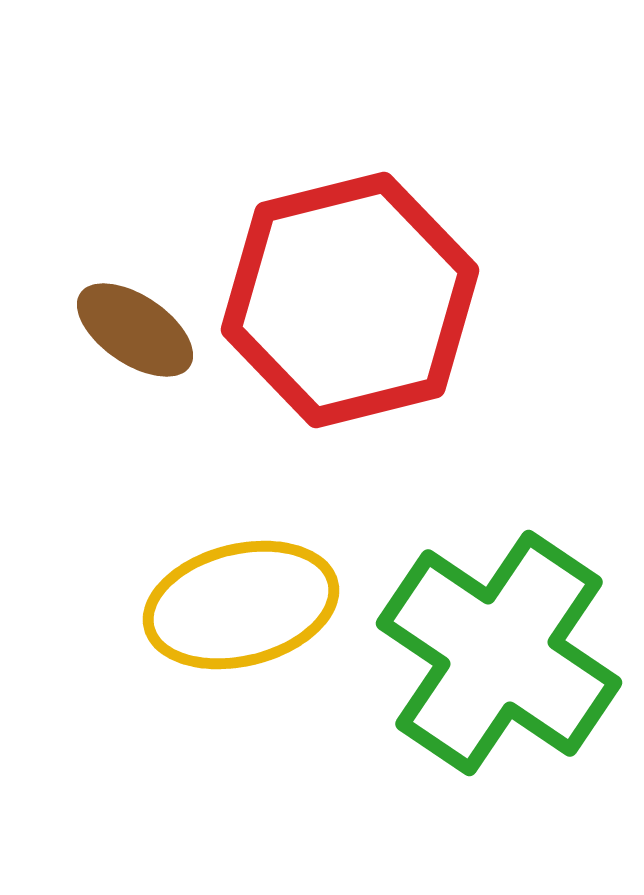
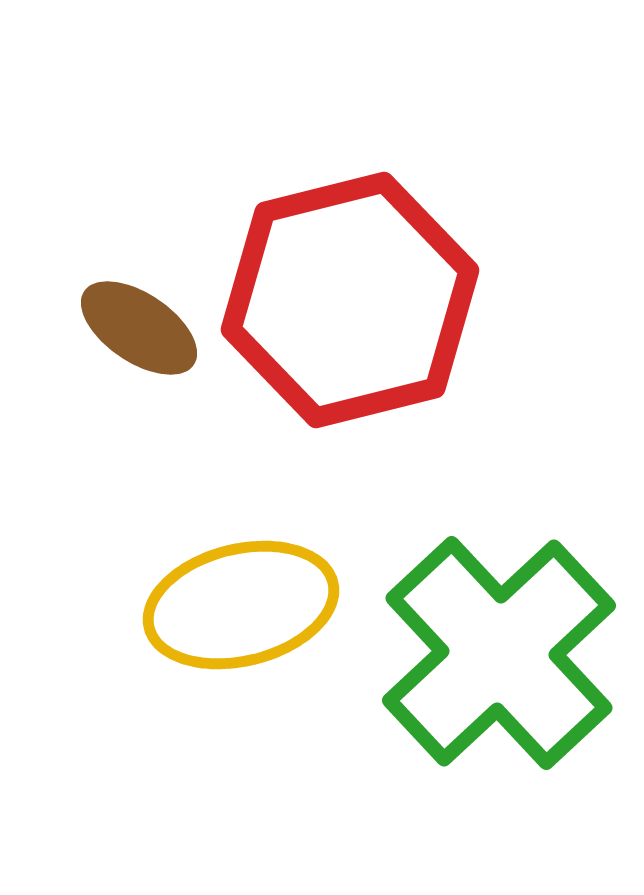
brown ellipse: moved 4 px right, 2 px up
green cross: rotated 13 degrees clockwise
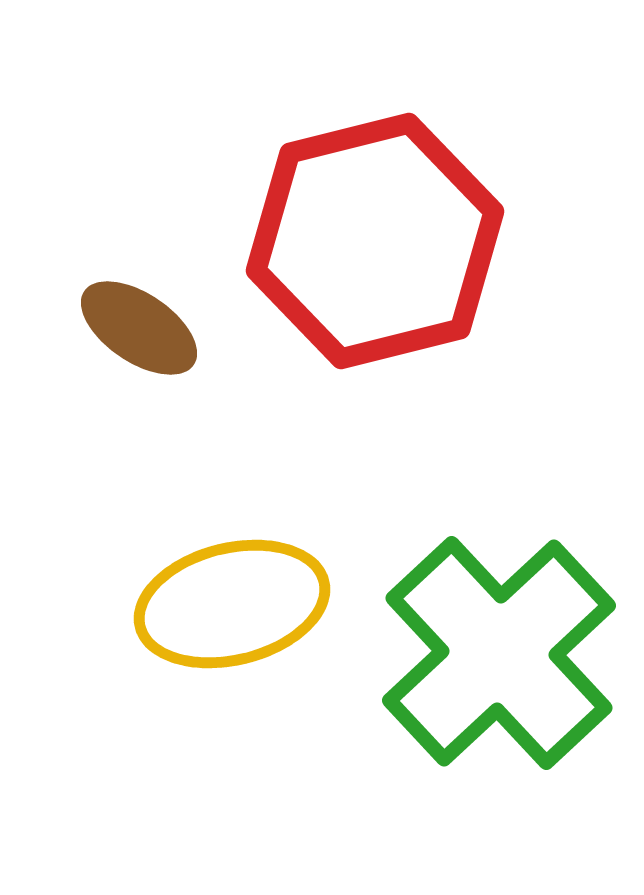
red hexagon: moved 25 px right, 59 px up
yellow ellipse: moved 9 px left, 1 px up
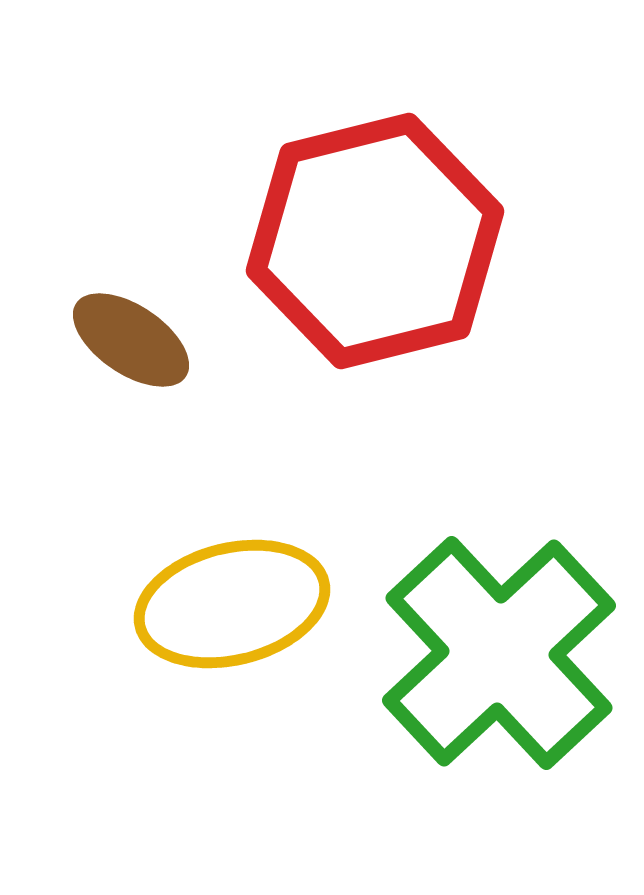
brown ellipse: moved 8 px left, 12 px down
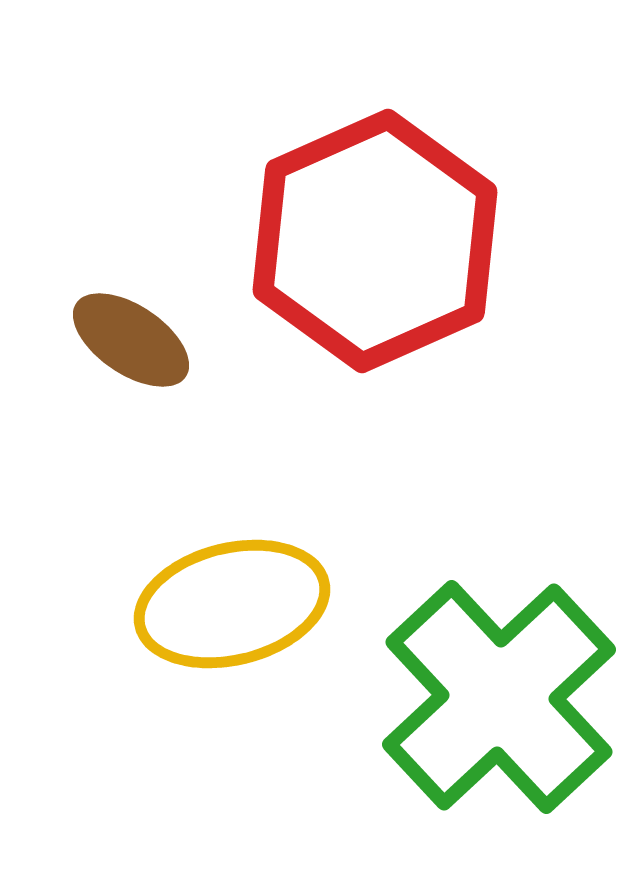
red hexagon: rotated 10 degrees counterclockwise
green cross: moved 44 px down
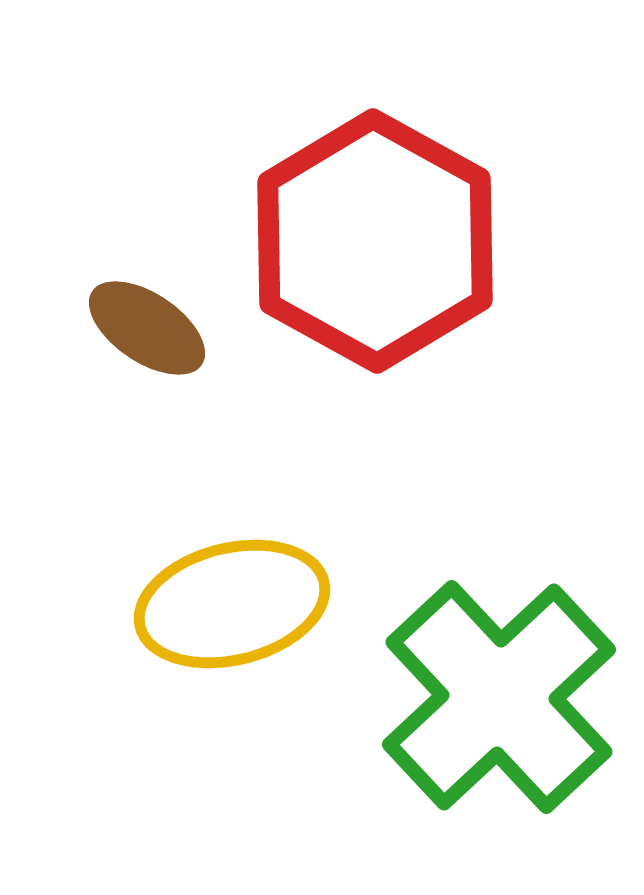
red hexagon: rotated 7 degrees counterclockwise
brown ellipse: moved 16 px right, 12 px up
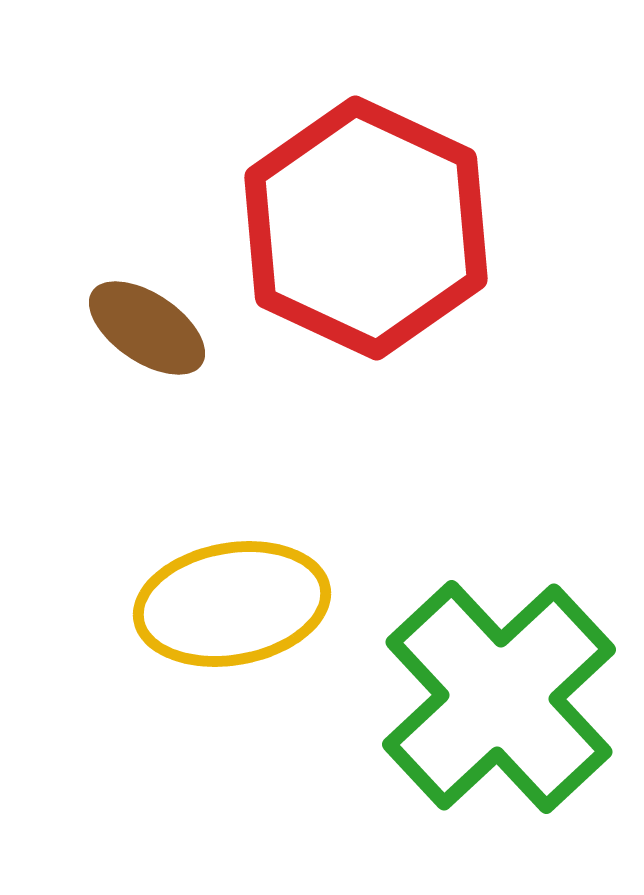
red hexagon: moved 9 px left, 13 px up; rotated 4 degrees counterclockwise
yellow ellipse: rotated 4 degrees clockwise
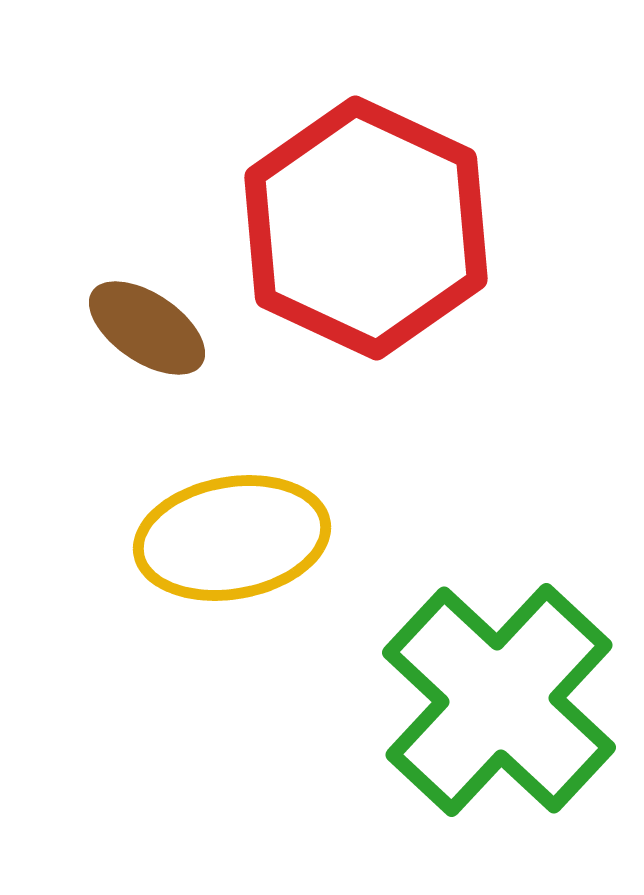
yellow ellipse: moved 66 px up
green cross: moved 3 px down; rotated 4 degrees counterclockwise
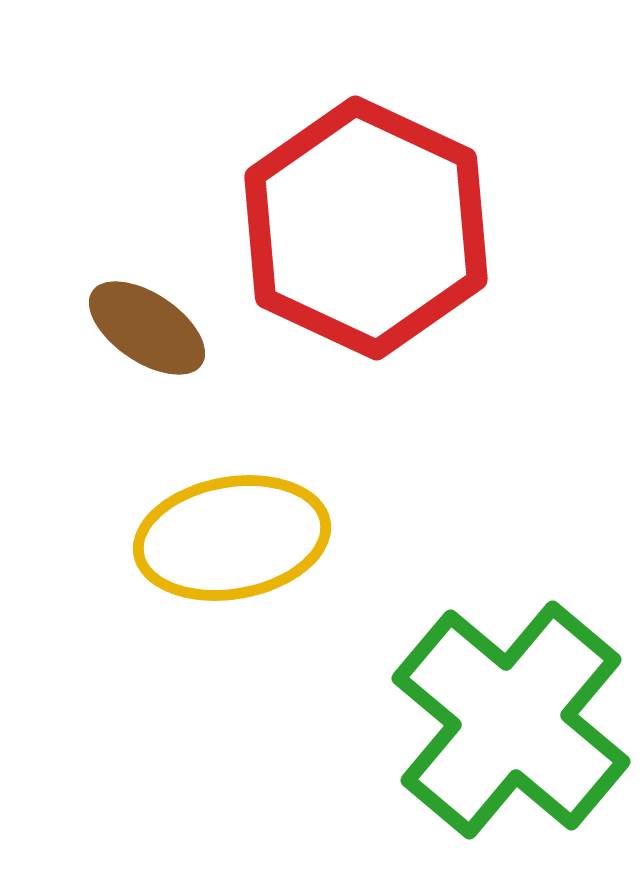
green cross: moved 12 px right, 20 px down; rotated 3 degrees counterclockwise
